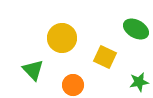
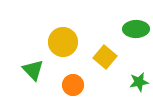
green ellipse: rotated 30 degrees counterclockwise
yellow circle: moved 1 px right, 4 px down
yellow square: rotated 15 degrees clockwise
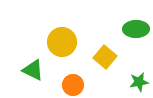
yellow circle: moved 1 px left
green triangle: rotated 20 degrees counterclockwise
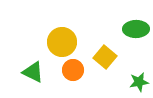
green triangle: moved 2 px down
orange circle: moved 15 px up
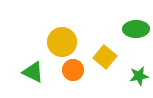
green star: moved 6 px up
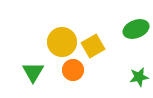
green ellipse: rotated 20 degrees counterclockwise
yellow square: moved 12 px left, 11 px up; rotated 20 degrees clockwise
green triangle: rotated 35 degrees clockwise
green star: moved 1 px down
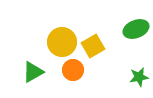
green triangle: rotated 30 degrees clockwise
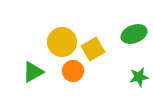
green ellipse: moved 2 px left, 5 px down
yellow square: moved 3 px down
orange circle: moved 1 px down
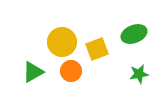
yellow square: moved 4 px right; rotated 10 degrees clockwise
orange circle: moved 2 px left
green star: moved 3 px up
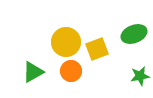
yellow circle: moved 4 px right
green star: moved 1 px right, 2 px down
